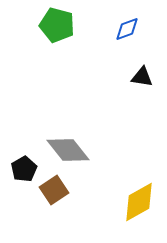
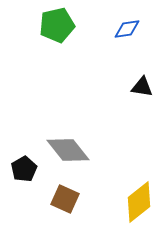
green pentagon: rotated 28 degrees counterclockwise
blue diamond: rotated 12 degrees clockwise
black triangle: moved 10 px down
brown square: moved 11 px right, 9 px down; rotated 32 degrees counterclockwise
yellow diamond: rotated 9 degrees counterclockwise
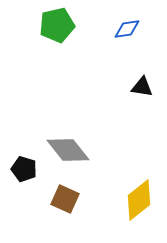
black pentagon: rotated 25 degrees counterclockwise
yellow diamond: moved 2 px up
